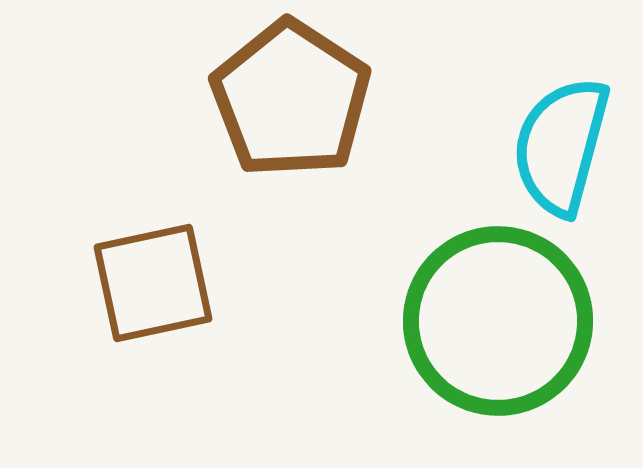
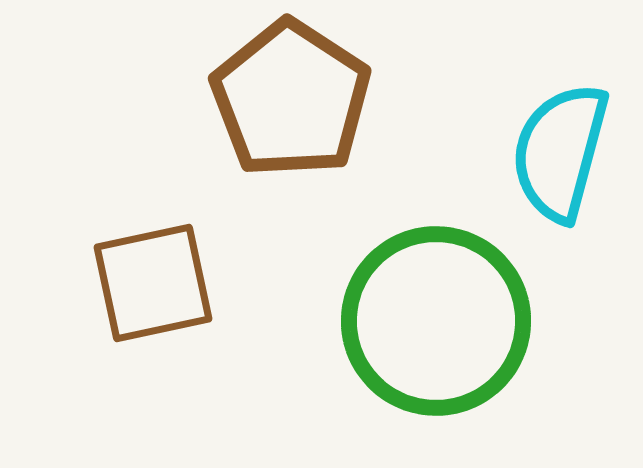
cyan semicircle: moved 1 px left, 6 px down
green circle: moved 62 px left
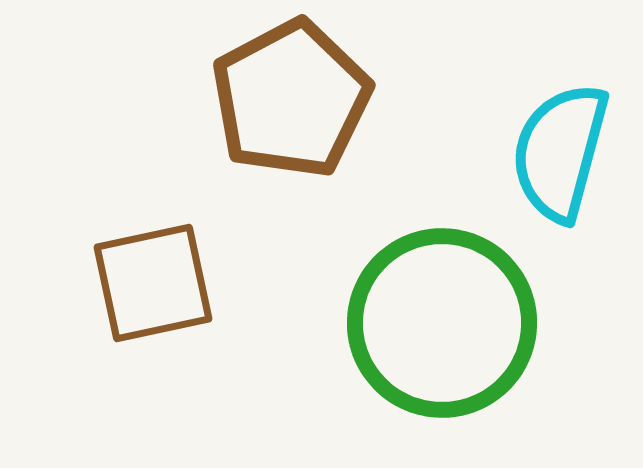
brown pentagon: rotated 11 degrees clockwise
green circle: moved 6 px right, 2 px down
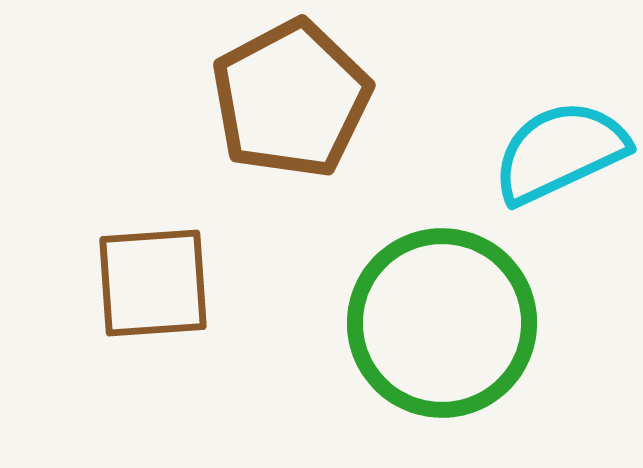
cyan semicircle: rotated 50 degrees clockwise
brown square: rotated 8 degrees clockwise
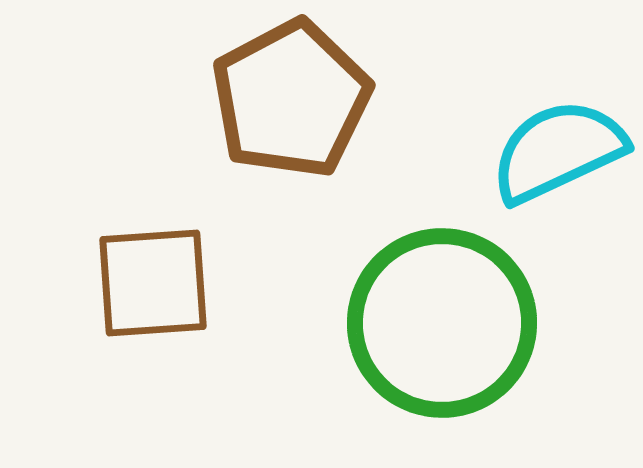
cyan semicircle: moved 2 px left, 1 px up
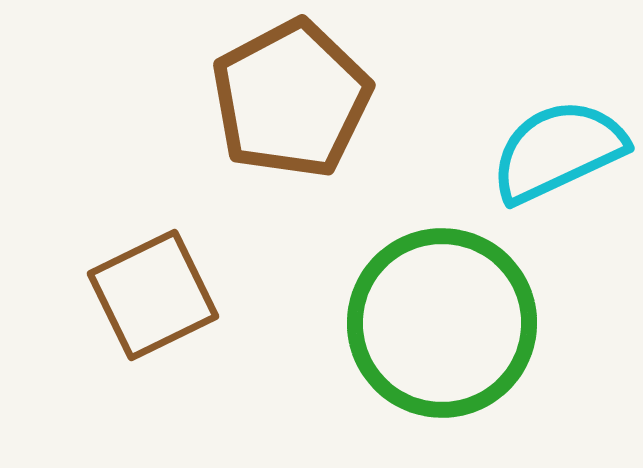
brown square: moved 12 px down; rotated 22 degrees counterclockwise
